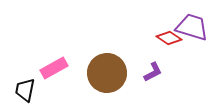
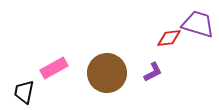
purple trapezoid: moved 6 px right, 3 px up
red diamond: rotated 40 degrees counterclockwise
black trapezoid: moved 1 px left, 2 px down
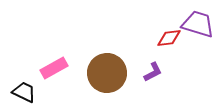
black trapezoid: rotated 105 degrees clockwise
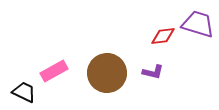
red diamond: moved 6 px left, 2 px up
pink rectangle: moved 3 px down
purple L-shape: rotated 40 degrees clockwise
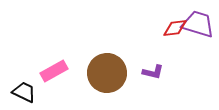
red diamond: moved 12 px right, 8 px up
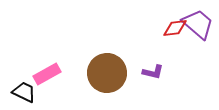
purple trapezoid: rotated 24 degrees clockwise
pink rectangle: moved 7 px left, 3 px down
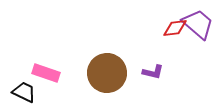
pink rectangle: moved 1 px left, 1 px up; rotated 48 degrees clockwise
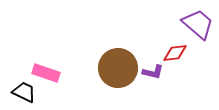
red diamond: moved 25 px down
brown circle: moved 11 px right, 5 px up
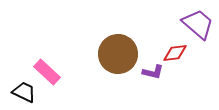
brown circle: moved 14 px up
pink rectangle: moved 1 px right, 1 px up; rotated 24 degrees clockwise
